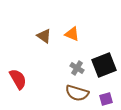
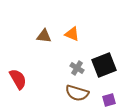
brown triangle: rotated 28 degrees counterclockwise
purple square: moved 3 px right, 1 px down
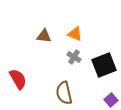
orange triangle: moved 3 px right
gray cross: moved 3 px left, 11 px up
brown semicircle: moved 13 px left; rotated 60 degrees clockwise
purple square: moved 2 px right; rotated 24 degrees counterclockwise
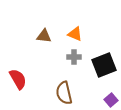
gray cross: rotated 32 degrees counterclockwise
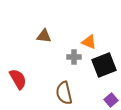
orange triangle: moved 14 px right, 8 px down
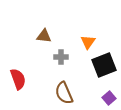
orange triangle: moved 1 px left; rotated 42 degrees clockwise
gray cross: moved 13 px left
red semicircle: rotated 10 degrees clockwise
brown semicircle: rotated 10 degrees counterclockwise
purple square: moved 2 px left, 2 px up
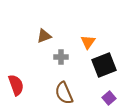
brown triangle: rotated 28 degrees counterclockwise
red semicircle: moved 2 px left, 6 px down
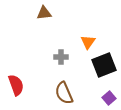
brown triangle: moved 23 px up; rotated 14 degrees clockwise
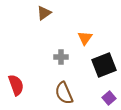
brown triangle: rotated 28 degrees counterclockwise
orange triangle: moved 3 px left, 4 px up
